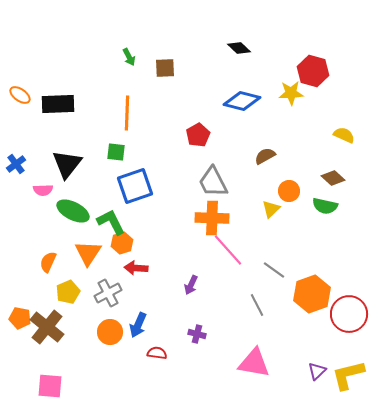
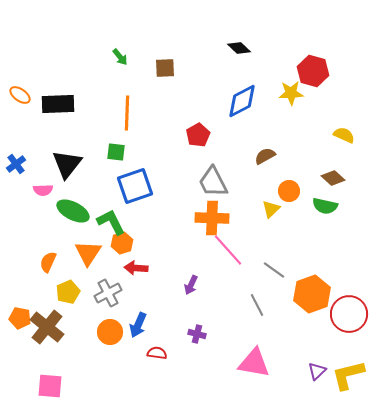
green arrow at (129, 57): moved 9 px left; rotated 12 degrees counterclockwise
blue diamond at (242, 101): rotated 42 degrees counterclockwise
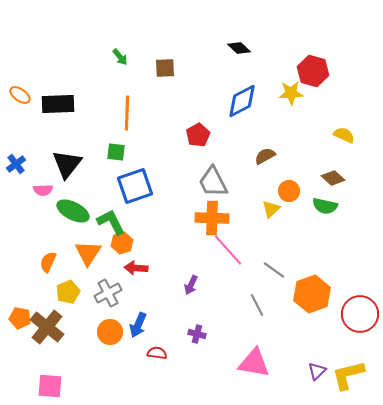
red circle at (349, 314): moved 11 px right
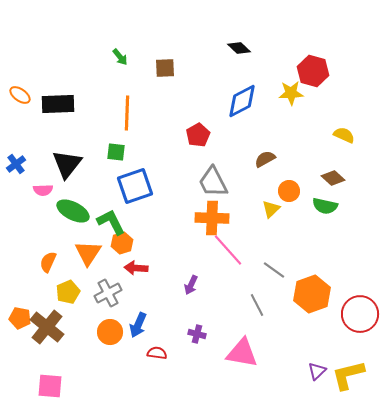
brown semicircle at (265, 156): moved 3 px down
pink triangle at (254, 363): moved 12 px left, 10 px up
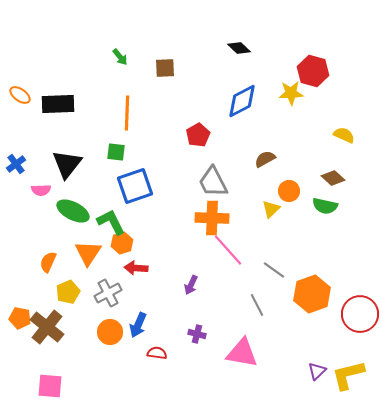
pink semicircle at (43, 190): moved 2 px left
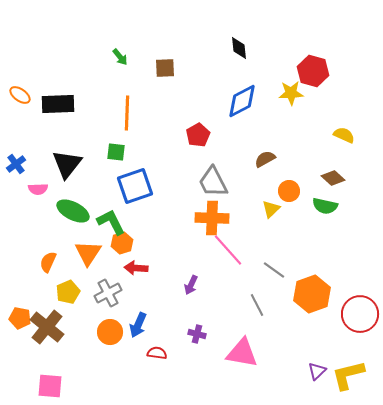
black diamond at (239, 48): rotated 40 degrees clockwise
pink semicircle at (41, 190): moved 3 px left, 1 px up
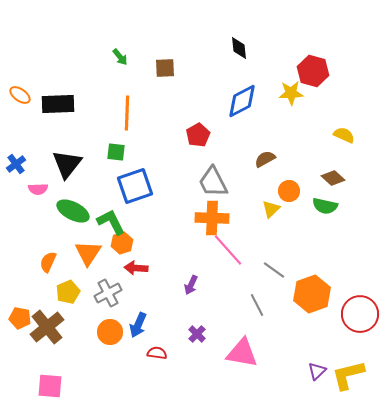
brown cross at (47, 327): rotated 12 degrees clockwise
purple cross at (197, 334): rotated 30 degrees clockwise
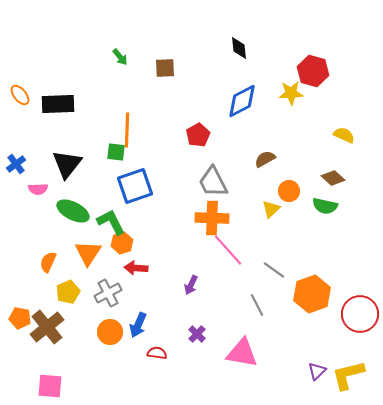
orange ellipse at (20, 95): rotated 15 degrees clockwise
orange line at (127, 113): moved 17 px down
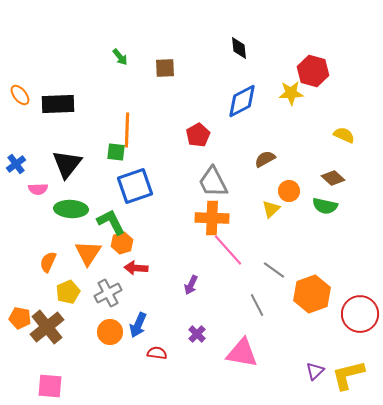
green ellipse at (73, 211): moved 2 px left, 2 px up; rotated 24 degrees counterclockwise
purple triangle at (317, 371): moved 2 px left
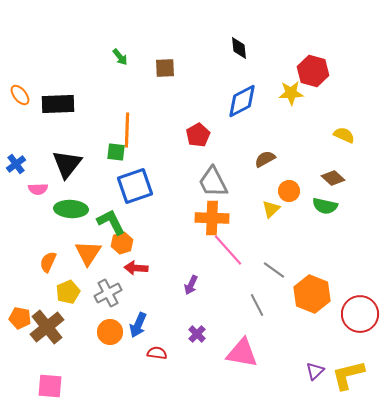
orange hexagon at (312, 294): rotated 18 degrees counterclockwise
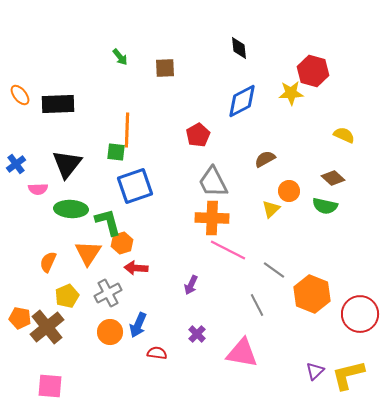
green L-shape at (111, 222): moved 3 px left; rotated 12 degrees clockwise
pink line at (228, 250): rotated 21 degrees counterclockwise
yellow pentagon at (68, 292): moved 1 px left, 4 px down
